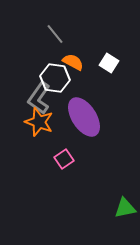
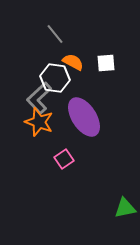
white square: moved 3 px left; rotated 36 degrees counterclockwise
gray L-shape: rotated 12 degrees clockwise
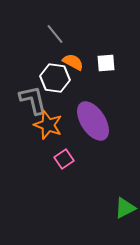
gray L-shape: moved 6 px left, 2 px down; rotated 120 degrees clockwise
purple ellipse: moved 9 px right, 4 px down
orange star: moved 9 px right, 3 px down
green triangle: rotated 15 degrees counterclockwise
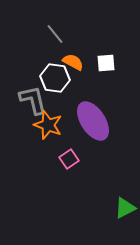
pink square: moved 5 px right
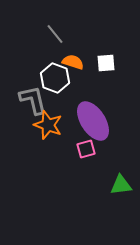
orange semicircle: rotated 10 degrees counterclockwise
white hexagon: rotated 12 degrees clockwise
pink square: moved 17 px right, 10 px up; rotated 18 degrees clockwise
green triangle: moved 4 px left, 23 px up; rotated 20 degrees clockwise
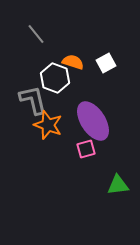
gray line: moved 19 px left
white square: rotated 24 degrees counterclockwise
green triangle: moved 3 px left
